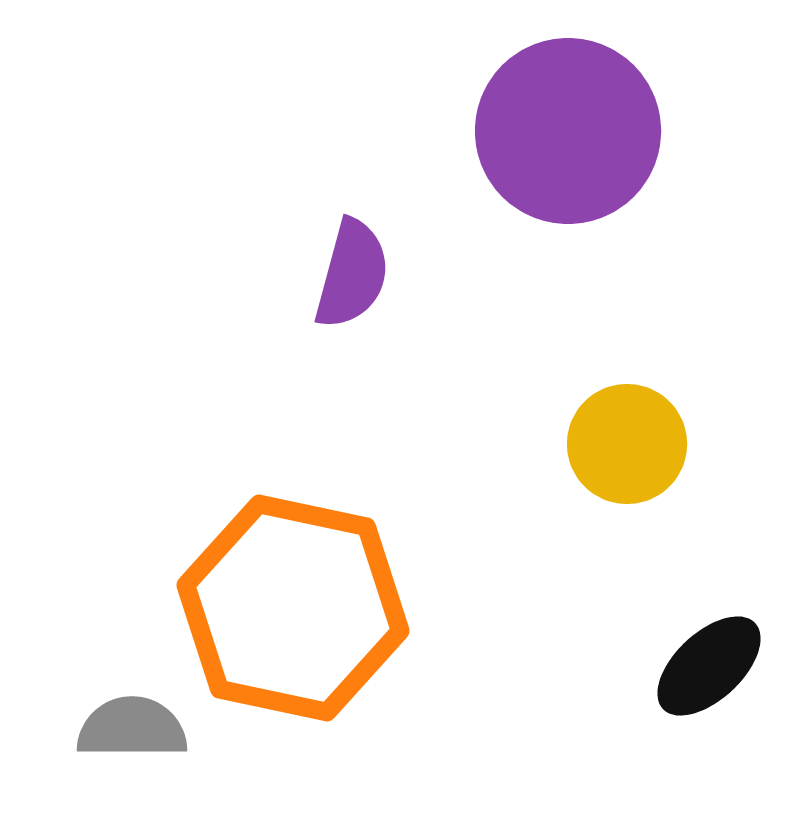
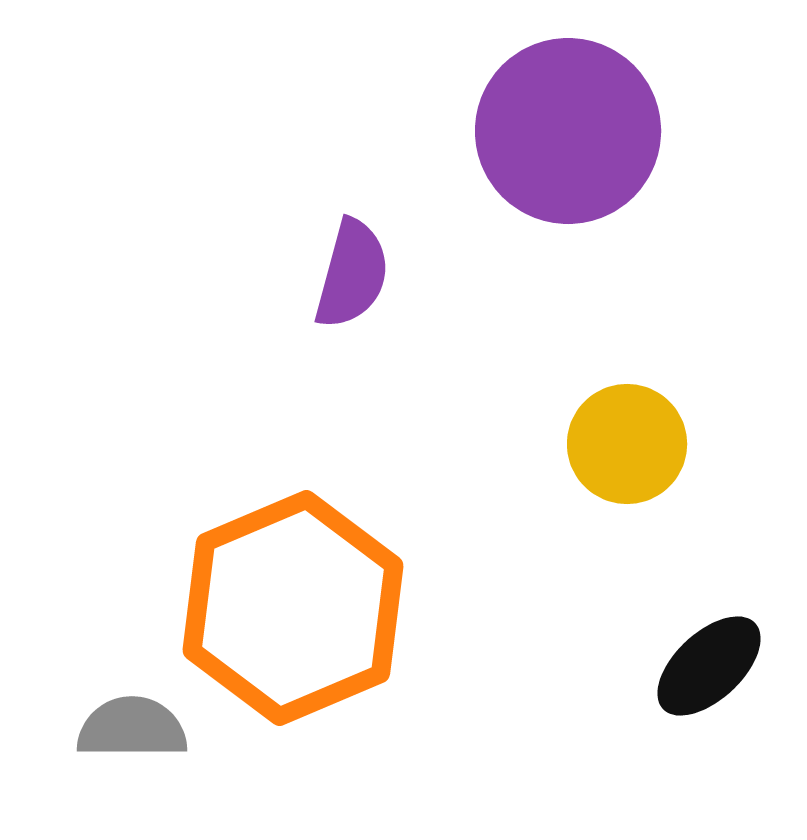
orange hexagon: rotated 25 degrees clockwise
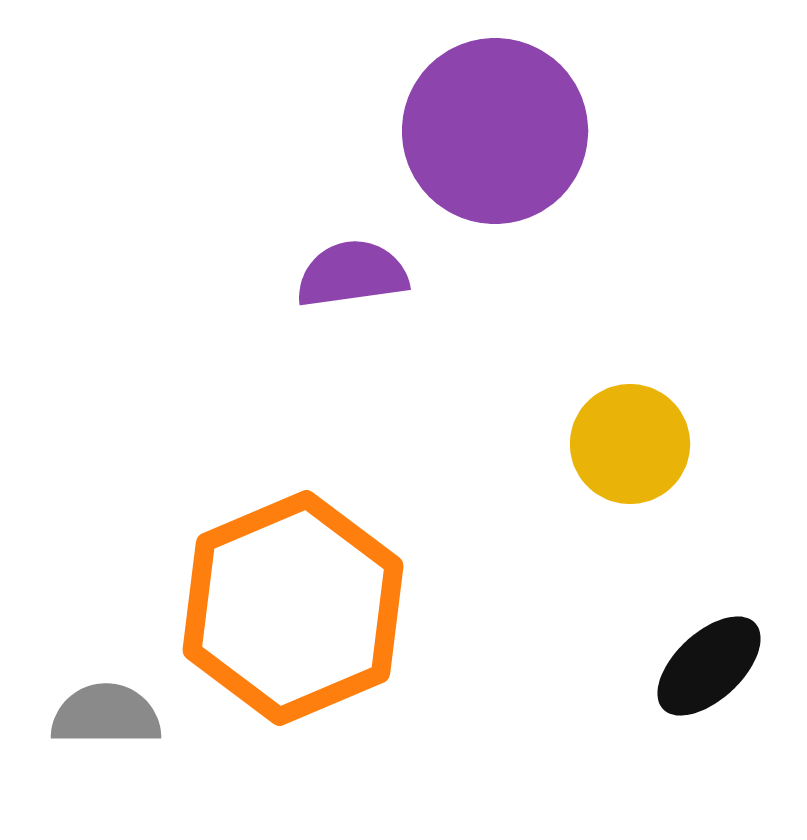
purple circle: moved 73 px left
purple semicircle: rotated 113 degrees counterclockwise
yellow circle: moved 3 px right
gray semicircle: moved 26 px left, 13 px up
